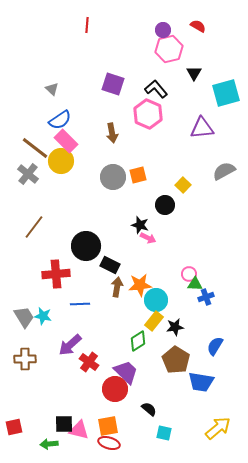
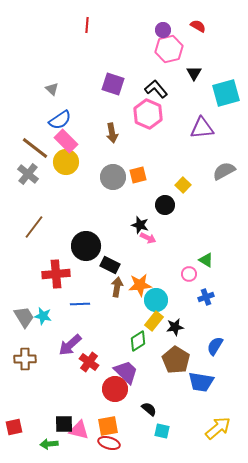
yellow circle at (61, 161): moved 5 px right, 1 px down
green triangle at (195, 284): moved 11 px right, 24 px up; rotated 28 degrees clockwise
cyan square at (164, 433): moved 2 px left, 2 px up
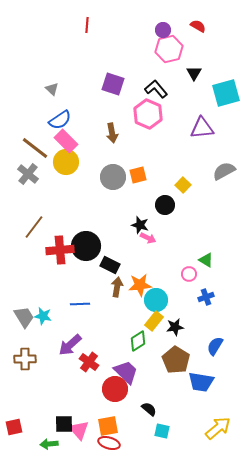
red cross at (56, 274): moved 4 px right, 24 px up
pink triangle at (79, 430): rotated 35 degrees clockwise
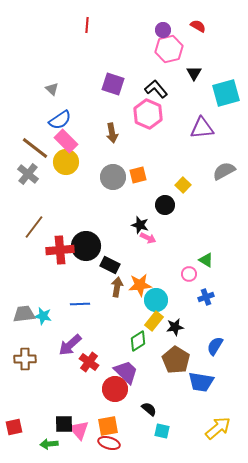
gray trapezoid at (24, 317): moved 3 px up; rotated 65 degrees counterclockwise
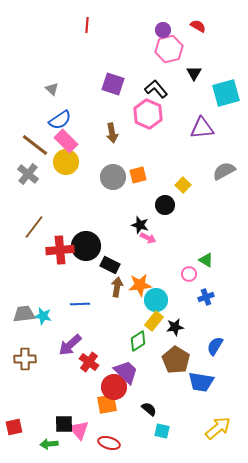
brown line at (35, 148): moved 3 px up
red circle at (115, 389): moved 1 px left, 2 px up
orange square at (108, 426): moved 1 px left, 22 px up
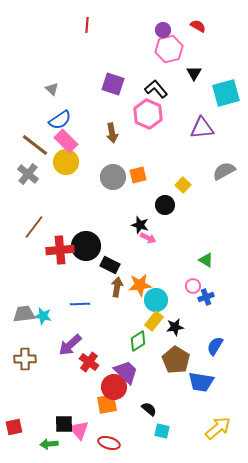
pink circle at (189, 274): moved 4 px right, 12 px down
